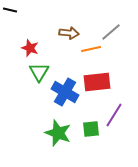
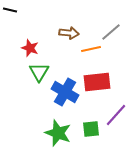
purple line: moved 2 px right; rotated 10 degrees clockwise
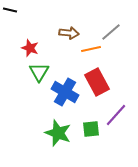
red rectangle: rotated 68 degrees clockwise
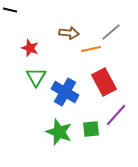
green triangle: moved 3 px left, 5 px down
red rectangle: moved 7 px right
green star: moved 1 px right, 1 px up
